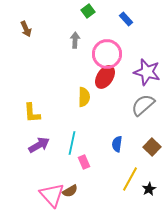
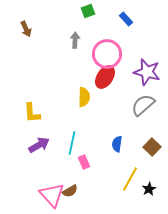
green square: rotated 16 degrees clockwise
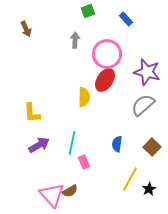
red ellipse: moved 3 px down
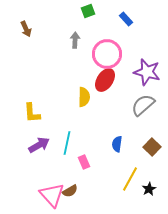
cyan line: moved 5 px left
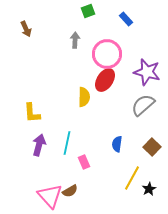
purple arrow: rotated 45 degrees counterclockwise
yellow line: moved 2 px right, 1 px up
pink triangle: moved 2 px left, 1 px down
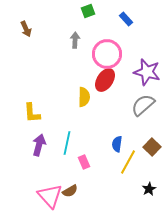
yellow line: moved 4 px left, 16 px up
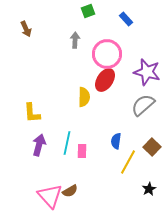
blue semicircle: moved 1 px left, 3 px up
pink rectangle: moved 2 px left, 11 px up; rotated 24 degrees clockwise
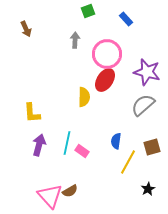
brown square: rotated 30 degrees clockwise
pink rectangle: rotated 56 degrees counterclockwise
black star: moved 1 px left
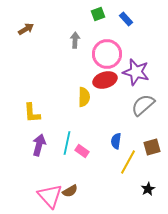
green square: moved 10 px right, 3 px down
brown arrow: rotated 98 degrees counterclockwise
purple star: moved 11 px left
red ellipse: rotated 40 degrees clockwise
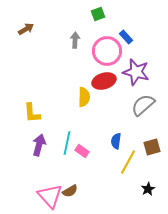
blue rectangle: moved 18 px down
pink circle: moved 3 px up
red ellipse: moved 1 px left, 1 px down
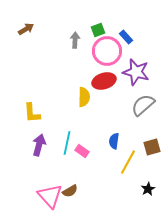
green square: moved 16 px down
blue semicircle: moved 2 px left
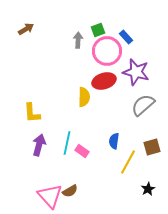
gray arrow: moved 3 px right
